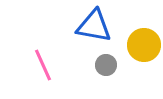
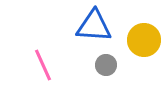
blue triangle: rotated 6 degrees counterclockwise
yellow circle: moved 5 px up
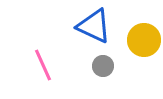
blue triangle: rotated 21 degrees clockwise
gray circle: moved 3 px left, 1 px down
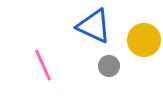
gray circle: moved 6 px right
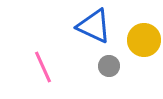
pink line: moved 2 px down
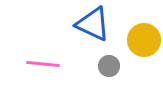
blue triangle: moved 1 px left, 2 px up
pink line: moved 3 px up; rotated 60 degrees counterclockwise
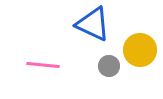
yellow circle: moved 4 px left, 10 px down
pink line: moved 1 px down
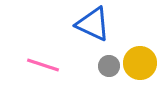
yellow circle: moved 13 px down
pink line: rotated 12 degrees clockwise
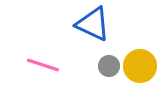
yellow circle: moved 3 px down
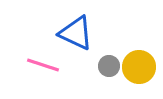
blue triangle: moved 17 px left, 9 px down
yellow circle: moved 1 px left, 1 px down
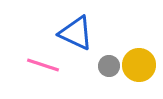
yellow circle: moved 2 px up
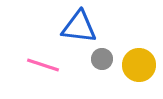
blue triangle: moved 3 px right, 6 px up; rotated 18 degrees counterclockwise
gray circle: moved 7 px left, 7 px up
